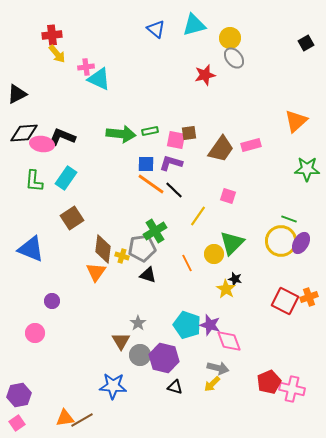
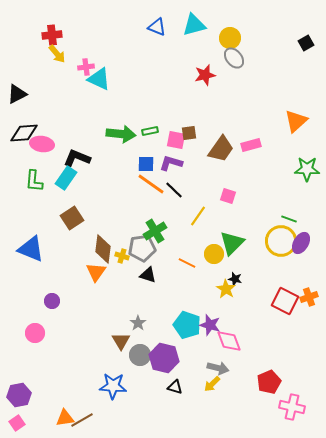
blue triangle at (156, 29): moved 1 px right, 2 px up; rotated 18 degrees counterclockwise
black L-shape at (62, 137): moved 15 px right, 21 px down
orange line at (187, 263): rotated 36 degrees counterclockwise
pink cross at (292, 389): moved 18 px down
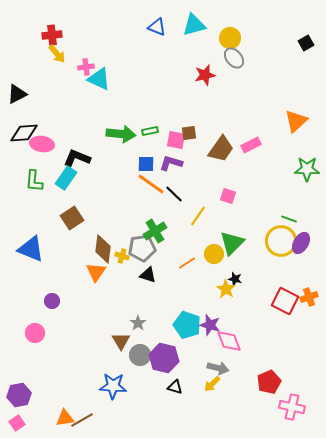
pink rectangle at (251, 145): rotated 12 degrees counterclockwise
black line at (174, 190): moved 4 px down
orange line at (187, 263): rotated 60 degrees counterclockwise
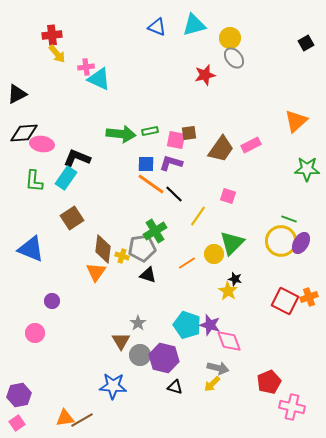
yellow star at (226, 289): moved 2 px right, 2 px down
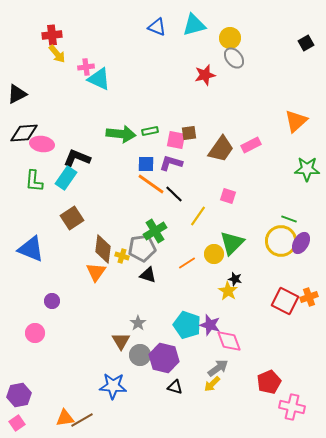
gray arrow at (218, 368): rotated 50 degrees counterclockwise
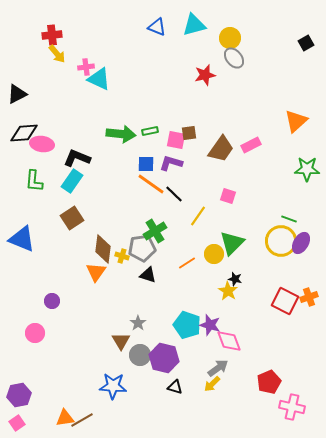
cyan rectangle at (66, 178): moved 6 px right, 3 px down
blue triangle at (31, 249): moved 9 px left, 10 px up
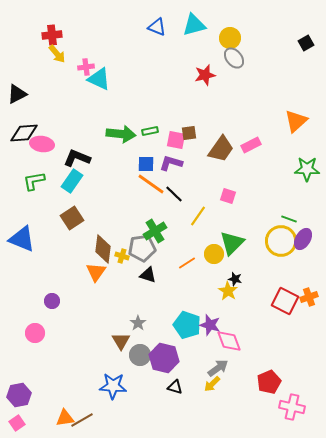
green L-shape at (34, 181): rotated 75 degrees clockwise
purple ellipse at (301, 243): moved 2 px right, 4 px up
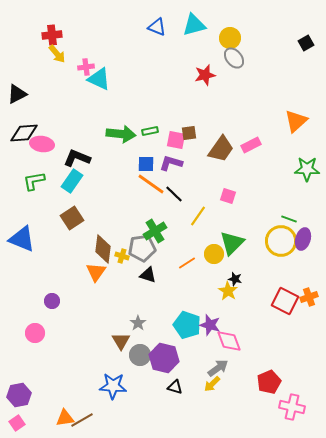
purple ellipse at (303, 239): rotated 15 degrees counterclockwise
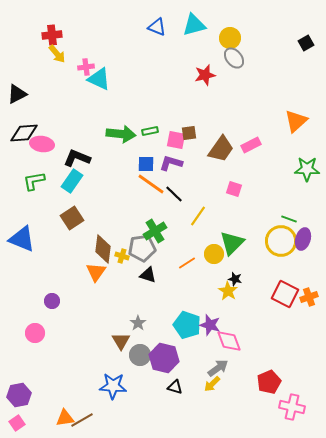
pink square at (228, 196): moved 6 px right, 7 px up
red square at (285, 301): moved 7 px up
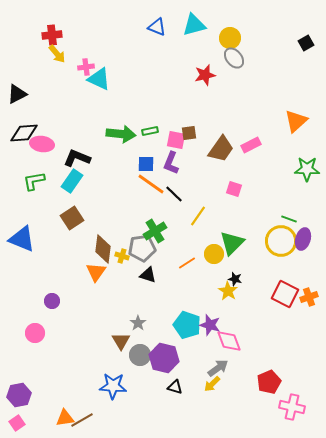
purple L-shape at (171, 163): rotated 85 degrees counterclockwise
